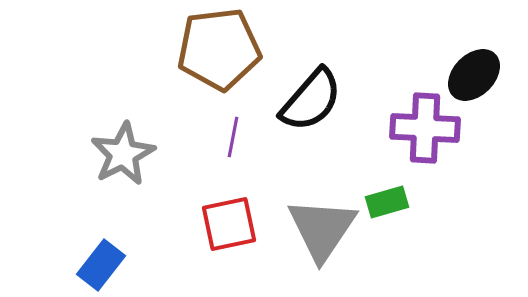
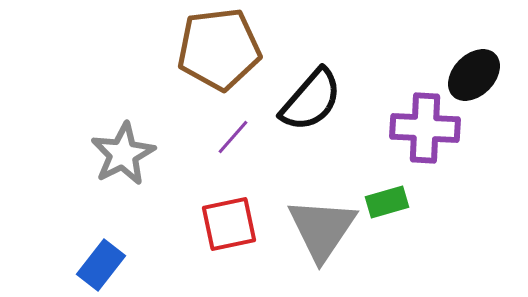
purple line: rotated 30 degrees clockwise
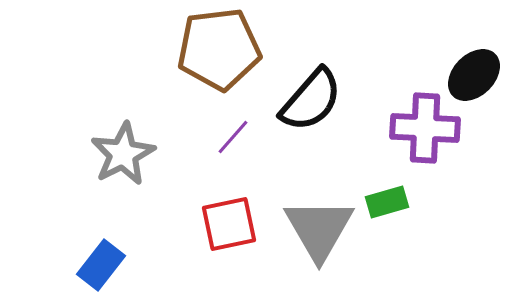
gray triangle: moved 3 px left; rotated 4 degrees counterclockwise
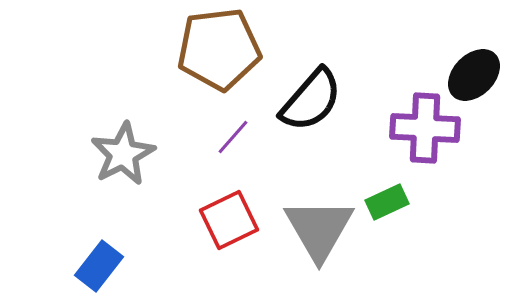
green rectangle: rotated 9 degrees counterclockwise
red square: moved 4 px up; rotated 14 degrees counterclockwise
blue rectangle: moved 2 px left, 1 px down
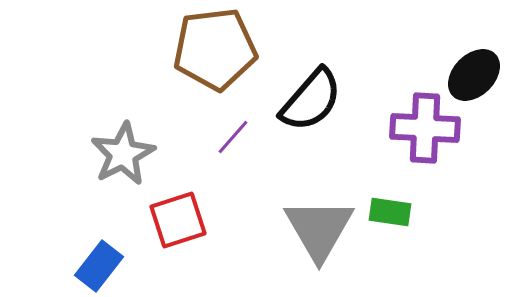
brown pentagon: moved 4 px left
green rectangle: moved 3 px right, 10 px down; rotated 33 degrees clockwise
red square: moved 51 px left; rotated 8 degrees clockwise
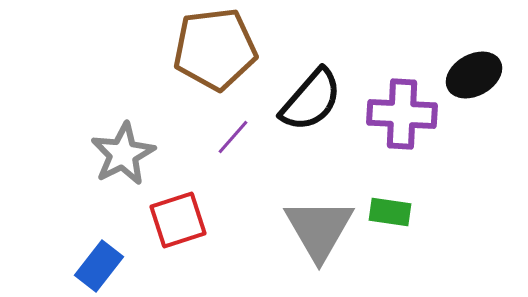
black ellipse: rotated 16 degrees clockwise
purple cross: moved 23 px left, 14 px up
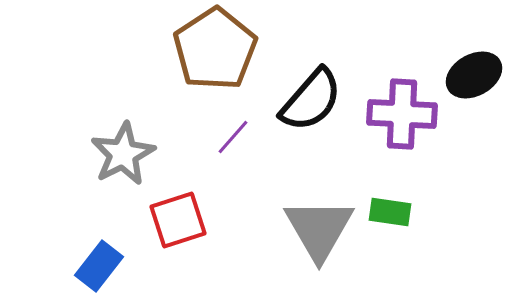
brown pentagon: rotated 26 degrees counterclockwise
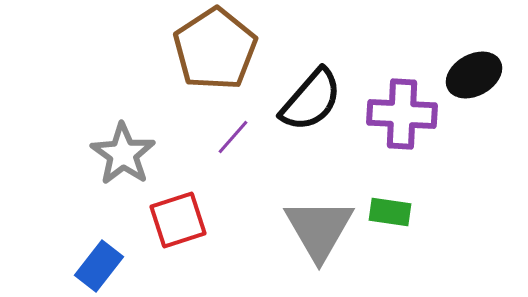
gray star: rotated 10 degrees counterclockwise
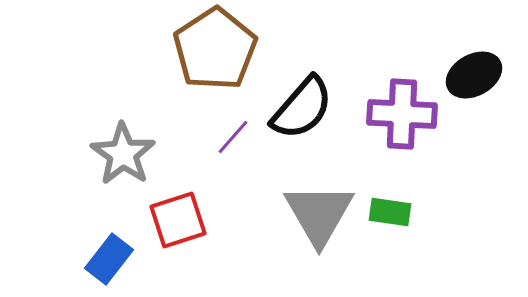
black semicircle: moved 9 px left, 8 px down
gray triangle: moved 15 px up
blue rectangle: moved 10 px right, 7 px up
